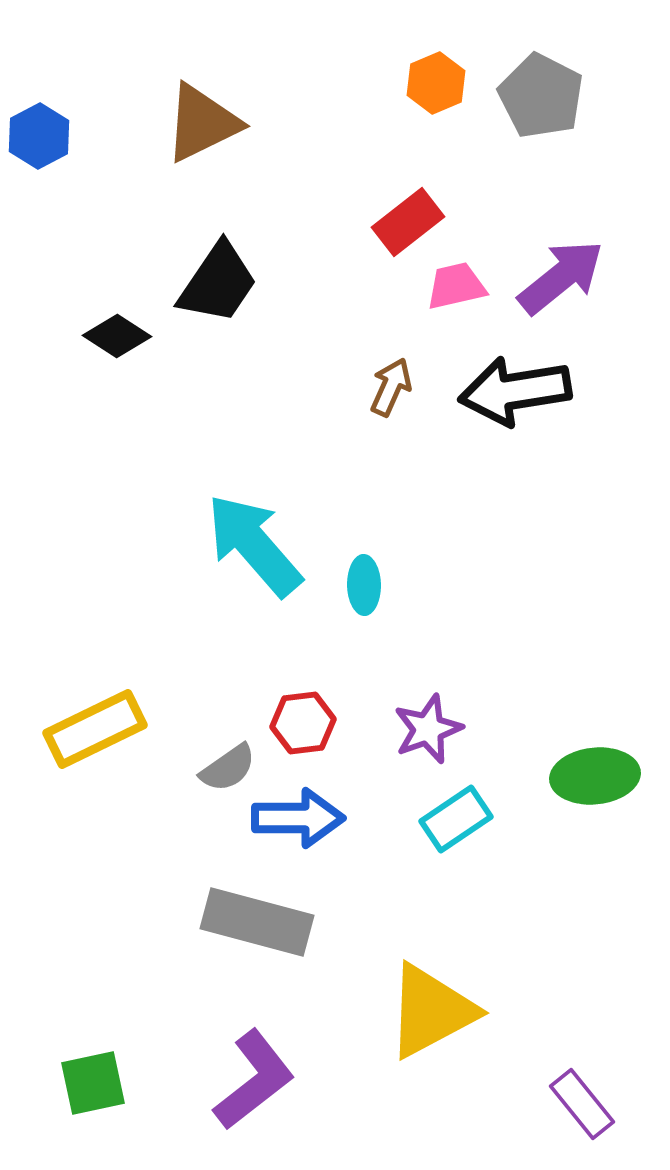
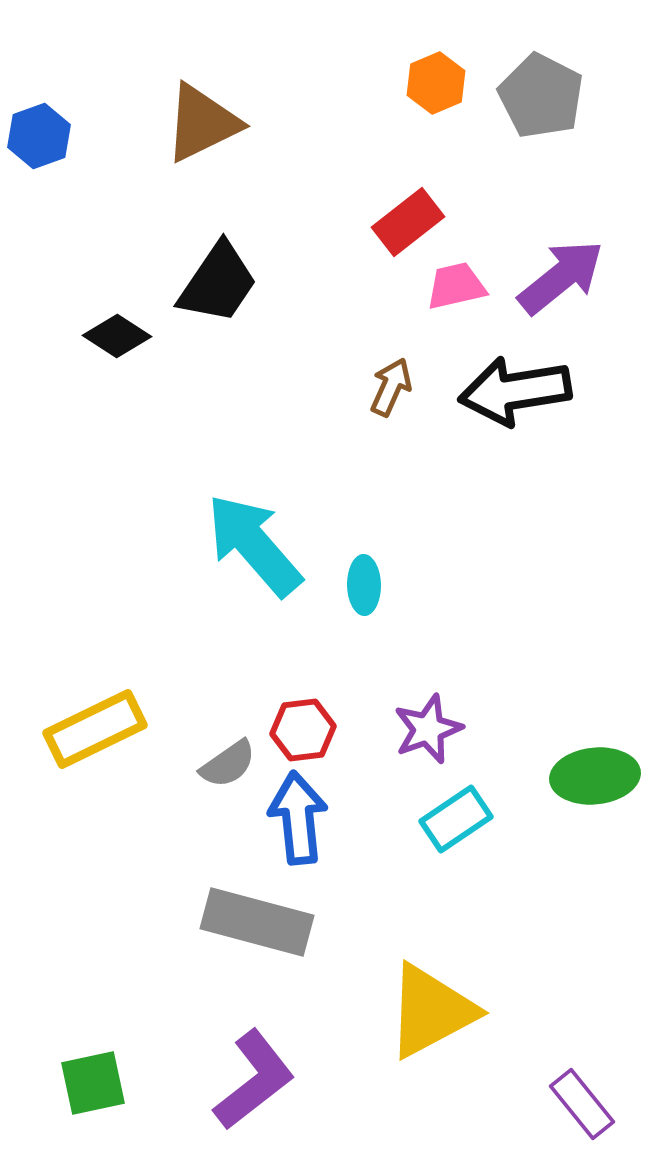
blue hexagon: rotated 8 degrees clockwise
red hexagon: moved 7 px down
gray semicircle: moved 4 px up
blue arrow: rotated 96 degrees counterclockwise
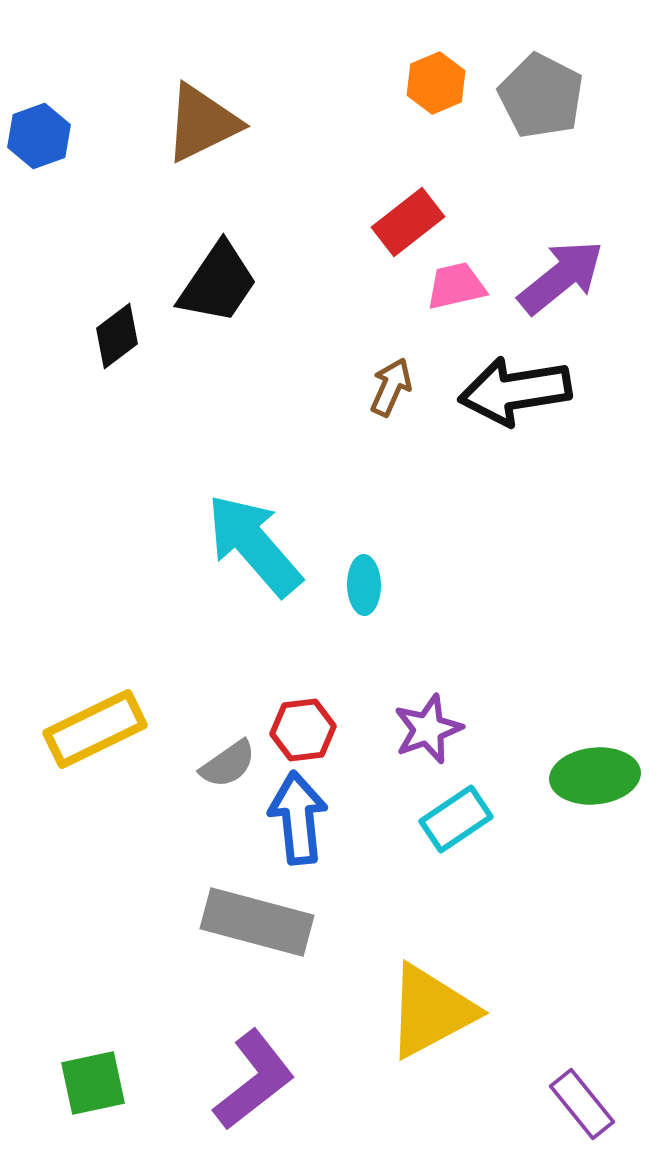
black diamond: rotated 70 degrees counterclockwise
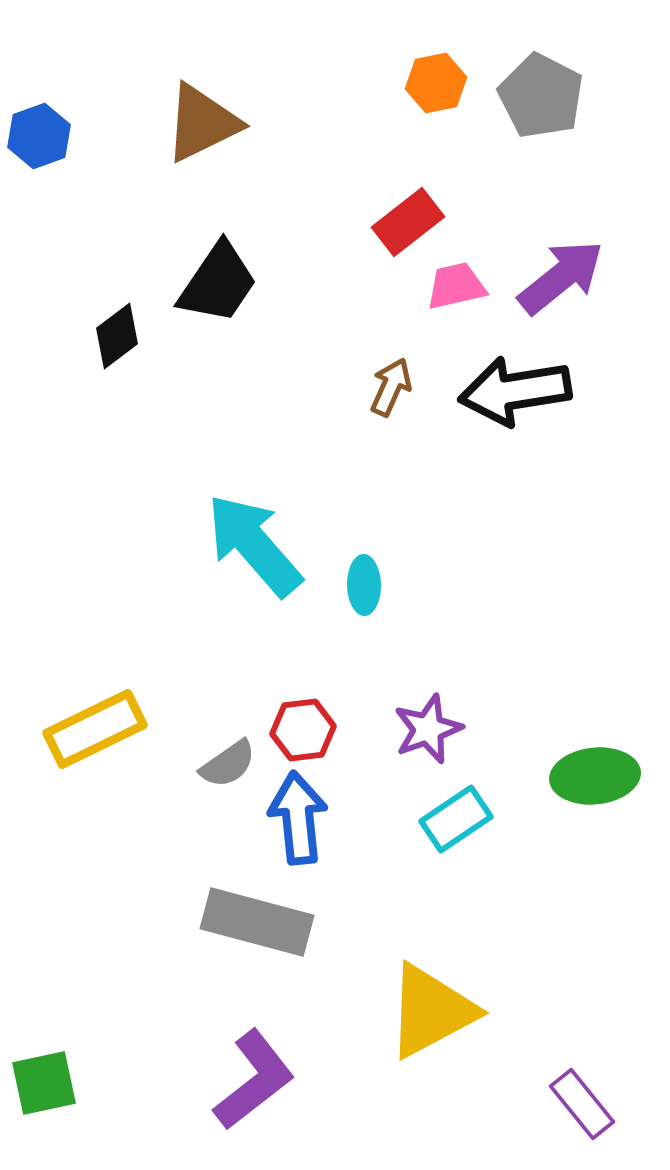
orange hexagon: rotated 12 degrees clockwise
green square: moved 49 px left
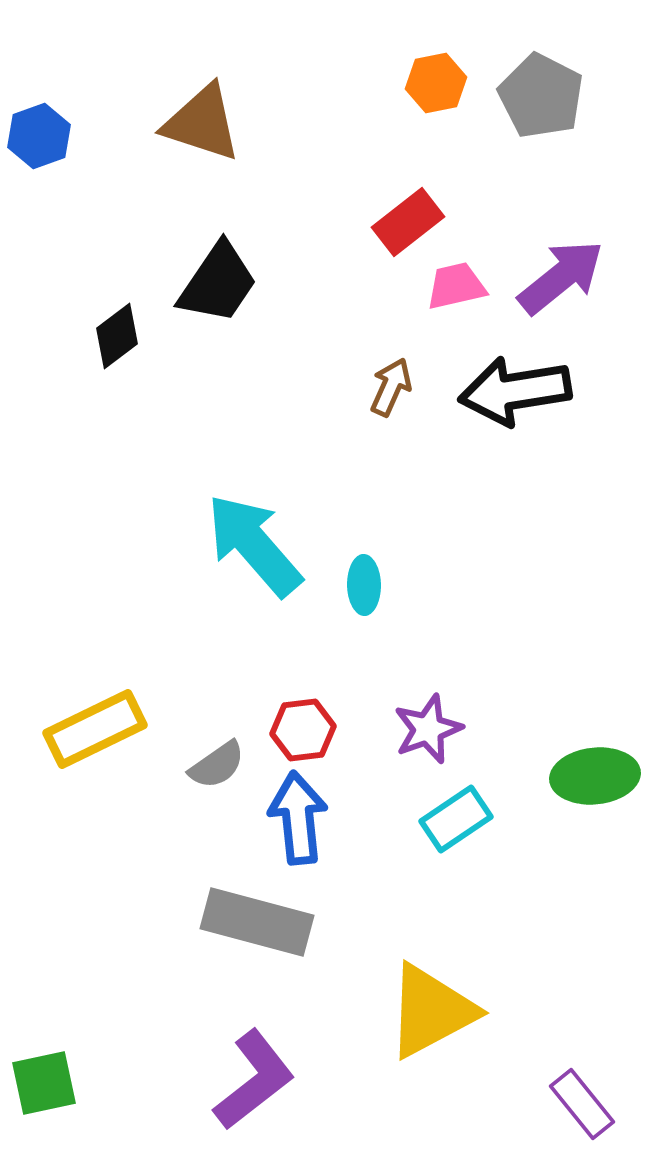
brown triangle: rotated 44 degrees clockwise
gray semicircle: moved 11 px left, 1 px down
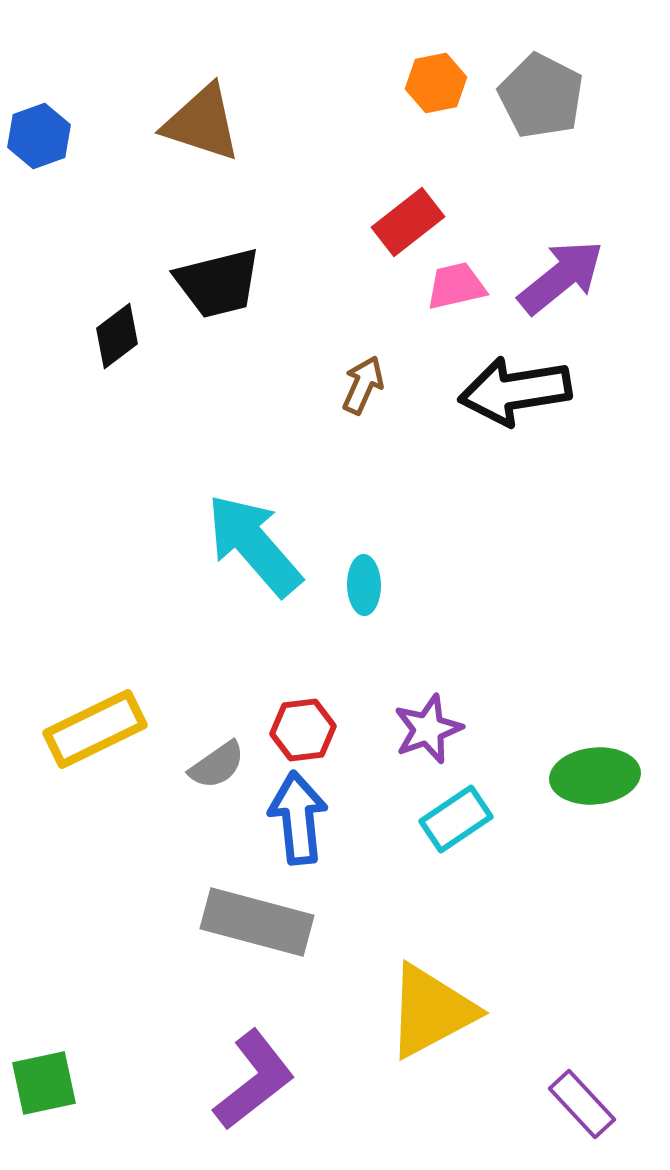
black trapezoid: rotated 42 degrees clockwise
brown arrow: moved 28 px left, 2 px up
purple rectangle: rotated 4 degrees counterclockwise
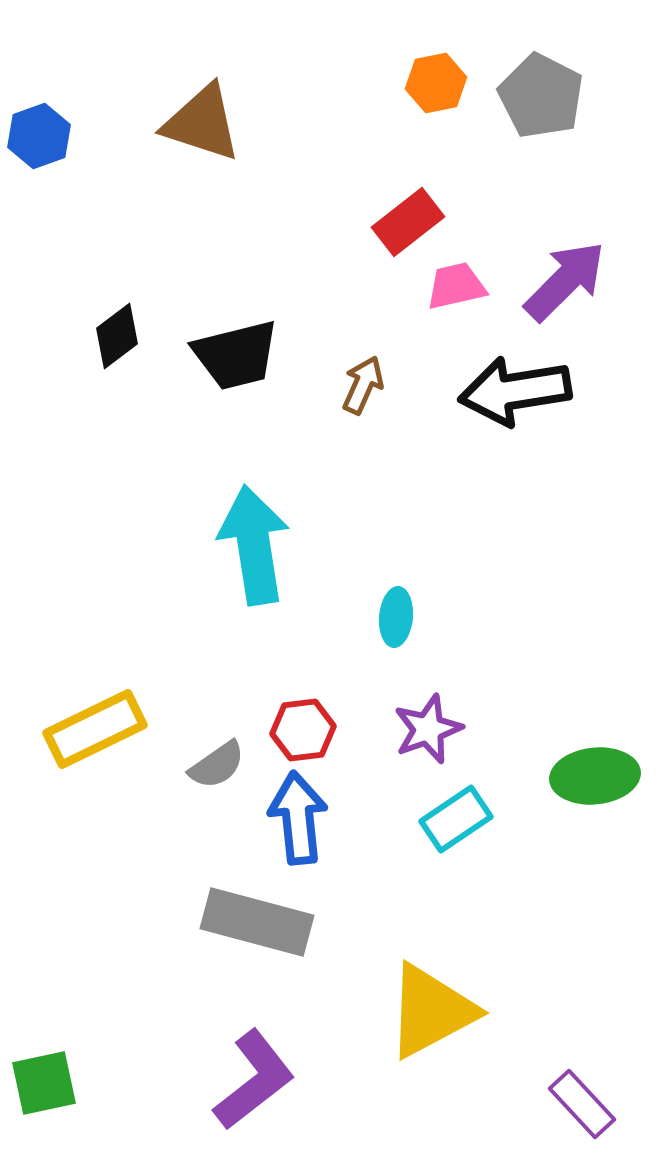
purple arrow: moved 4 px right, 4 px down; rotated 6 degrees counterclockwise
black trapezoid: moved 18 px right, 72 px down
cyan arrow: rotated 32 degrees clockwise
cyan ellipse: moved 32 px right, 32 px down; rotated 6 degrees clockwise
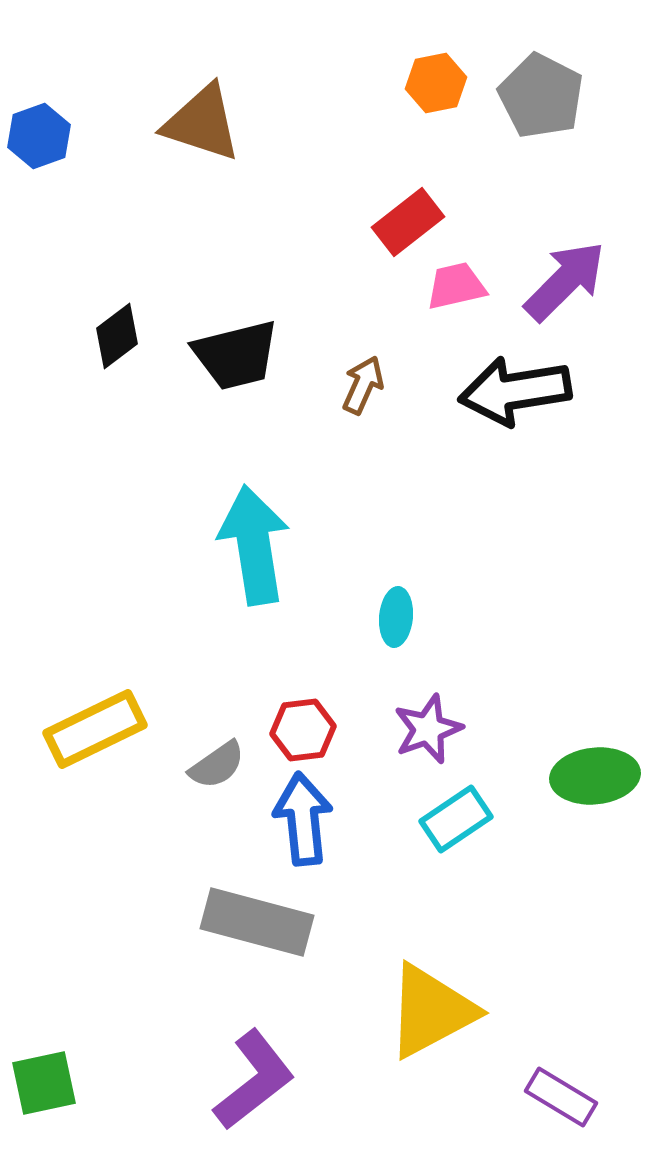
blue arrow: moved 5 px right, 1 px down
purple rectangle: moved 21 px left, 7 px up; rotated 16 degrees counterclockwise
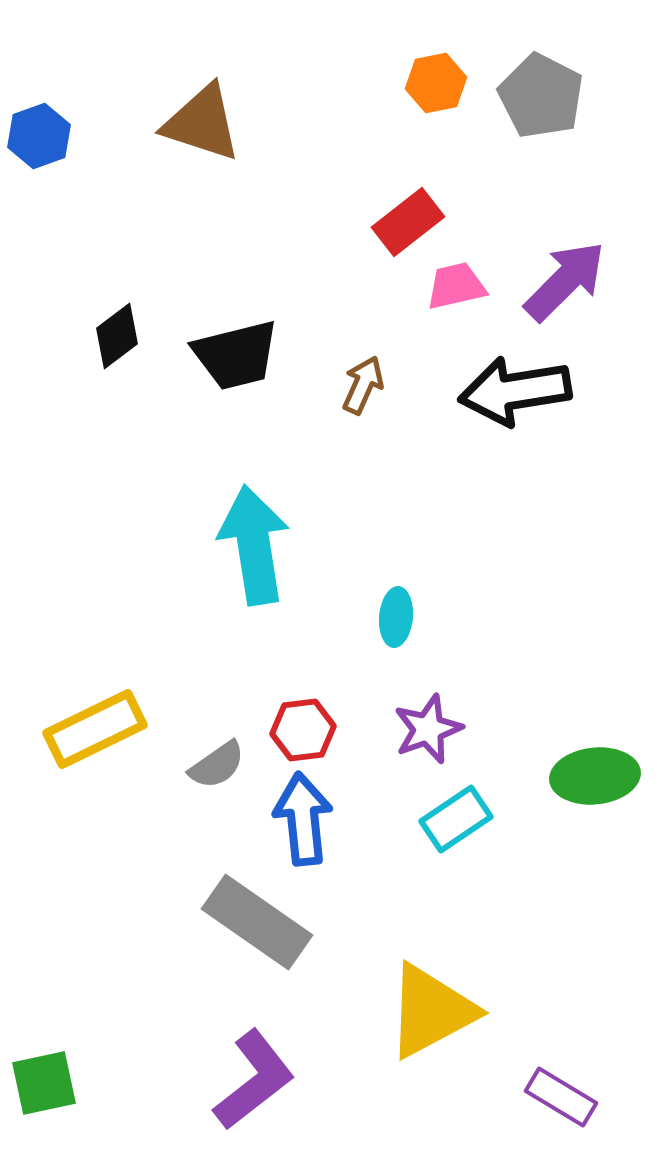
gray rectangle: rotated 20 degrees clockwise
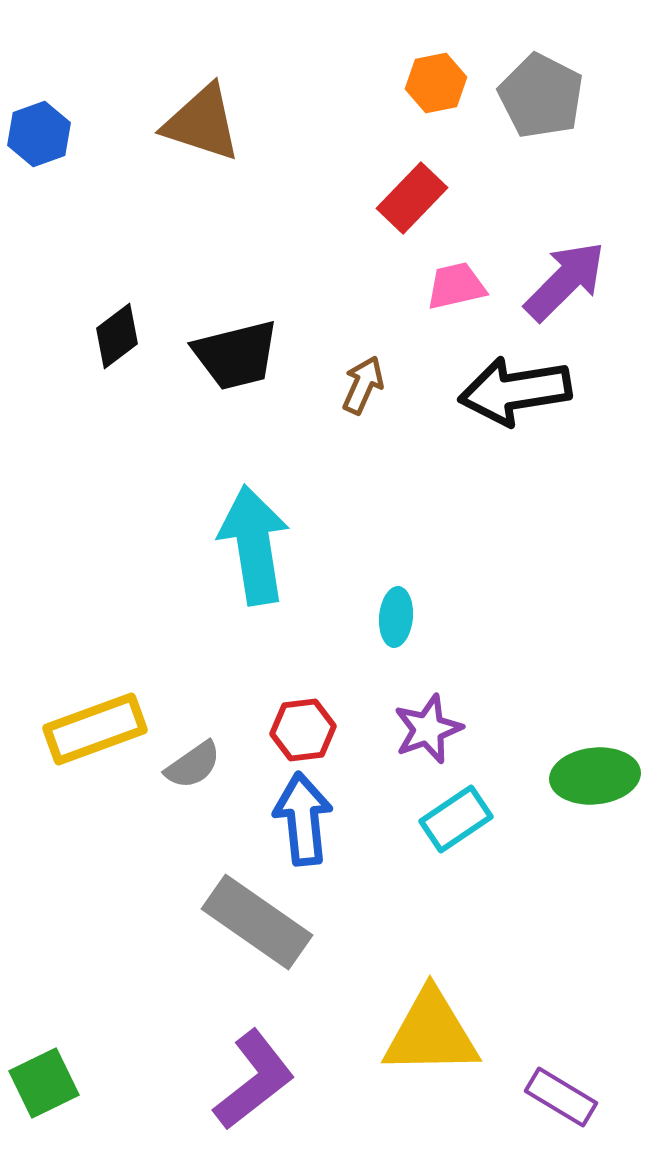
blue hexagon: moved 2 px up
red rectangle: moved 4 px right, 24 px up; rotated 8 degrees counterclockwise
yellow rectangle: rotated 6 degrees clockwise
gray semicircle: moved 24 px left
yellow triangle: moved 22 px down; rotated 27 degrees clockwise
green square: rotated 14 degrees counterclockwise
